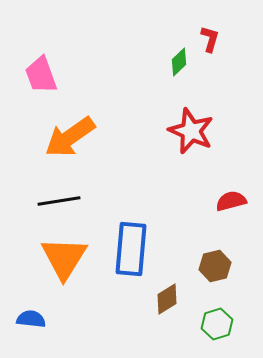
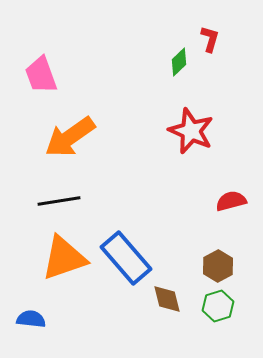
blue rectangle: moved 5 px left, 9 px down; rotated 46 degrees counterclockwise
orange triangle: rotated 39 degrees clockwise
brown hexagon: moved 3 px right; rotated 16 degrees counterclockwise
brown diamond: rotated 72 degrees counterclockwise
green hexagon: moved 1 px right, 18 px up
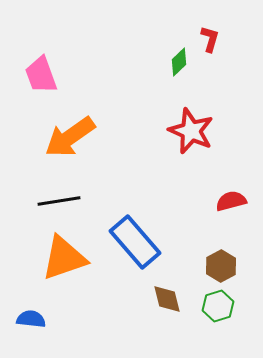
blue rectangle: moved 9 px right, 16 px up
brown hexagon: moved 3 px right
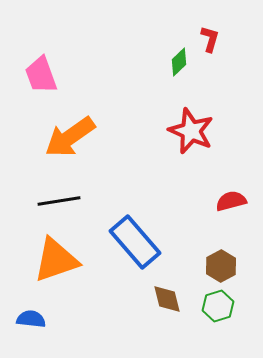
orange triangle: moved 8 px left, 2 px down
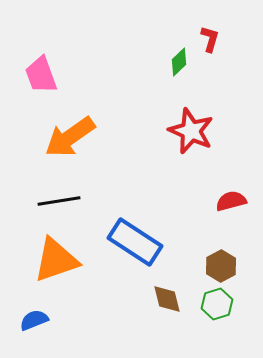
blue rectangle: rotated 16 degrees counterclockwise
green hexagon: moved 1 px left, 2 px up
blue semicircle: moved 3 px right, 1 px down; rotated 28 degrees counterclockwise
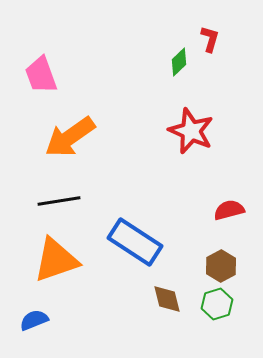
red semicircle: moved 2 px left, 9 px down
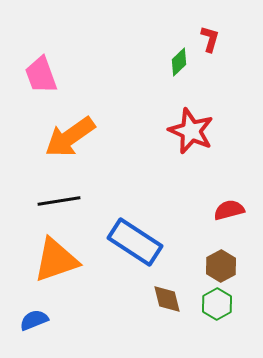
green hexagon: rotated 12 degrees counterclockwise
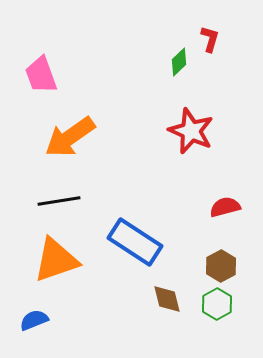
red semicircle: moved 4 px left, 3 px up
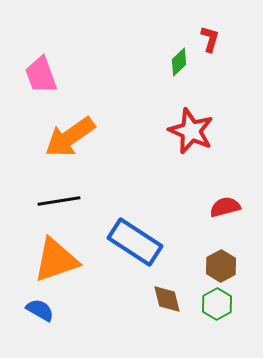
blue semicircle: moved 6 px right, 10 px up; rotated 52 degrees clockwise
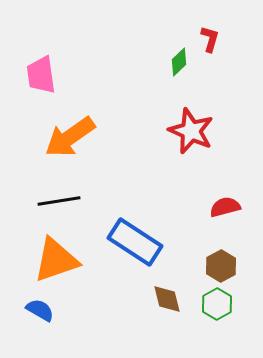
pink trapezoid: rotated 12 degrees clockwise
